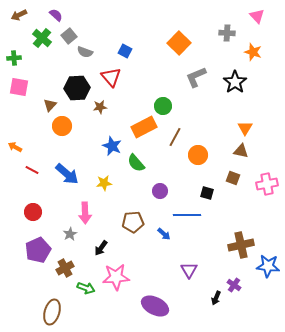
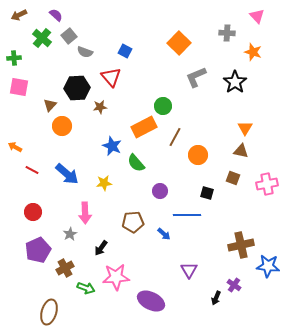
purple ellipse at (155, 306): moved 4 px left, 5 px up
brown ellipse at (52, 312): moved 3 px left
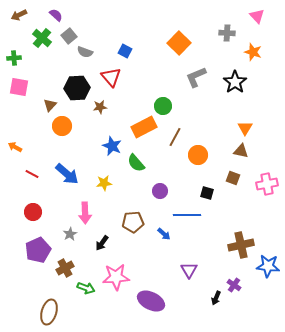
red line at (32, 170): moved 4 px down
black arrow at (101, 248): moved 1 px right, 5 px up
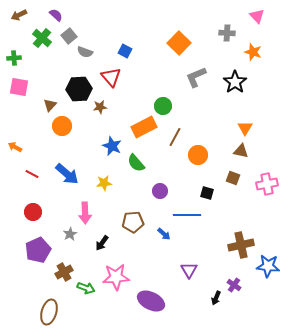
black hexagon at (77, 88): moved 2 px right, 1 px down
brown cross at (65, 268): moved 1 px left, 4 px down
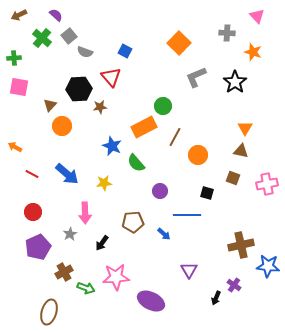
purple pentagon at (38, 250): moved 3 px up
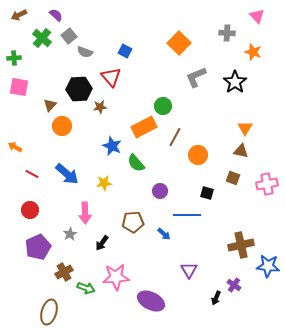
red circle at (33, 212): moved 3 px left, 2 px up
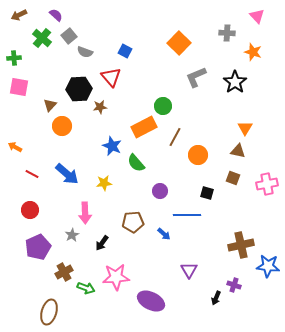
brown triangle at (241, 151): moved 3 px left
gray star at (70, 234): moved 2 px right, 1 px down
purple cross at (234, 285): rotated 16 degrees counterclockwise
